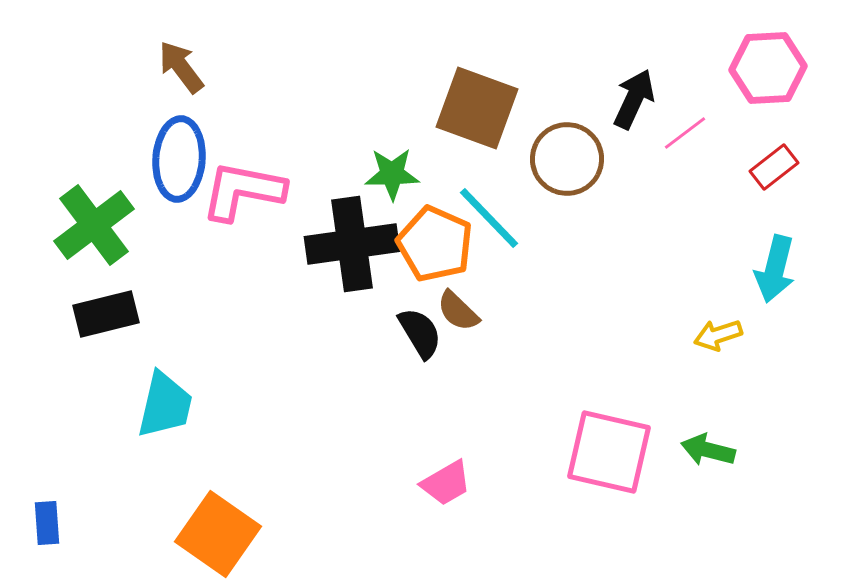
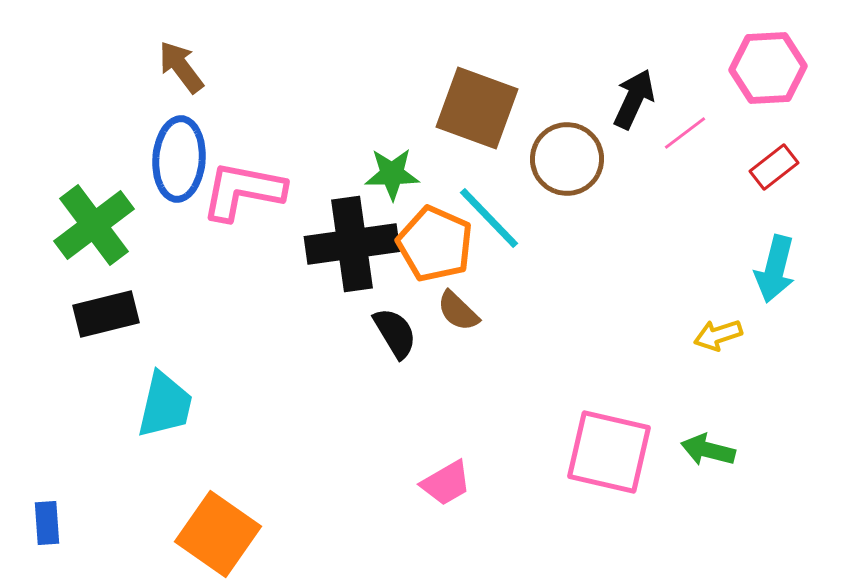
black semicircle: moved 25 px left
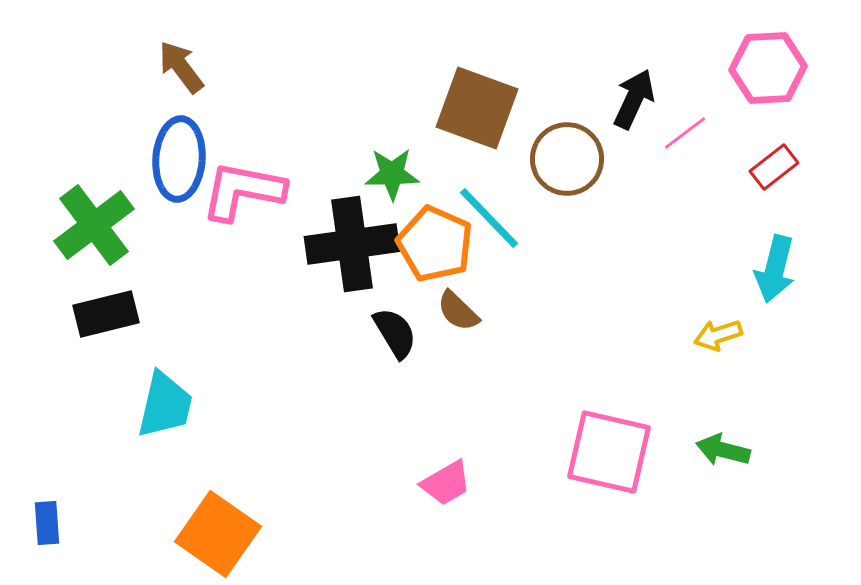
green arrow: moved 15 px right
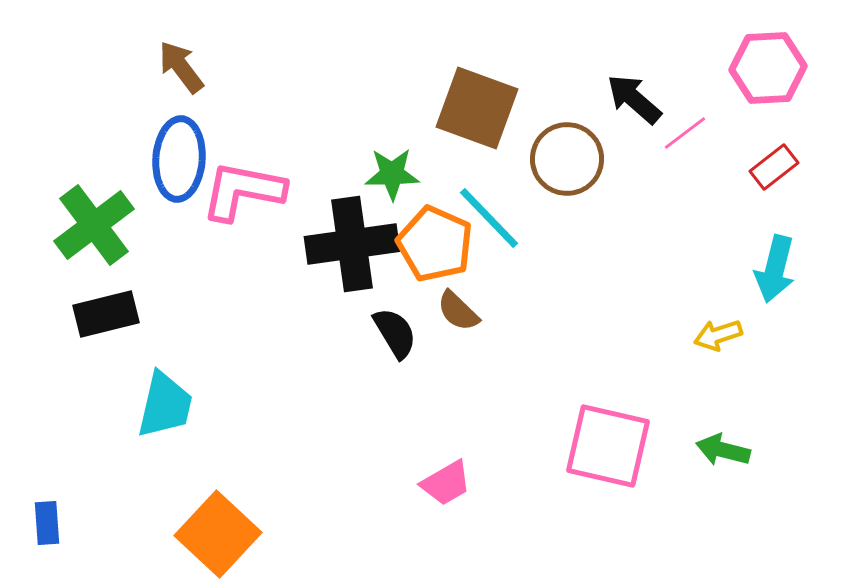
black arrow: rotated 74 degrees counterclockwise
pink square: moved 1 px left, 6 px up
orange square: rotated 8 degrees clockwise
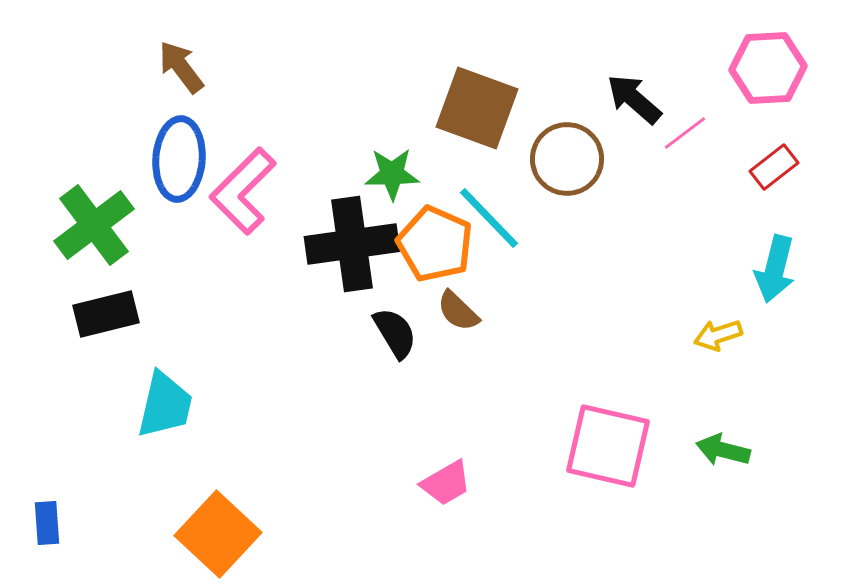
pink L-shape: rotated 56 degrees counterclockwise
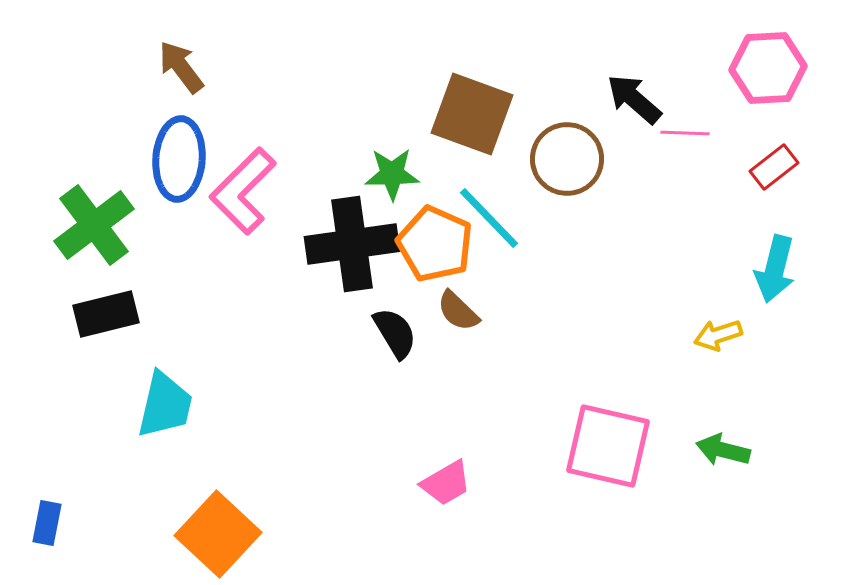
brown square: moved 5 px left, 6 px down
pink line: rotated 39 degrees clockwise
blue rectangle: rotated 15 degrees clockwise
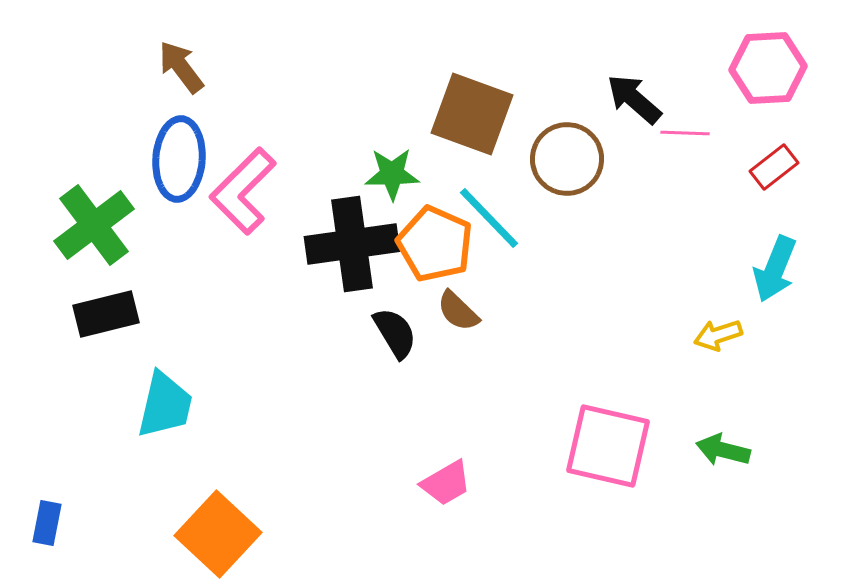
cyan arrow: rotated 8 degrees clockwise
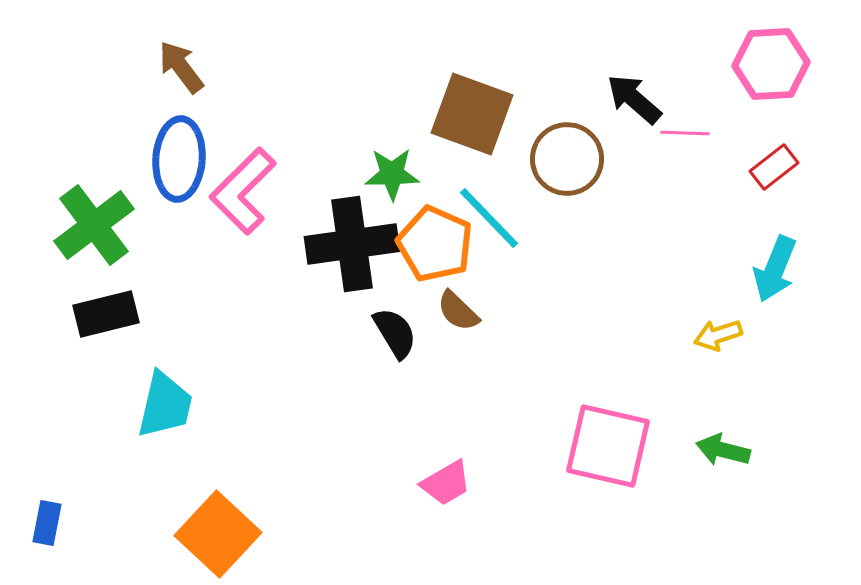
pink hexagon: moved 3 px right, 4 px up
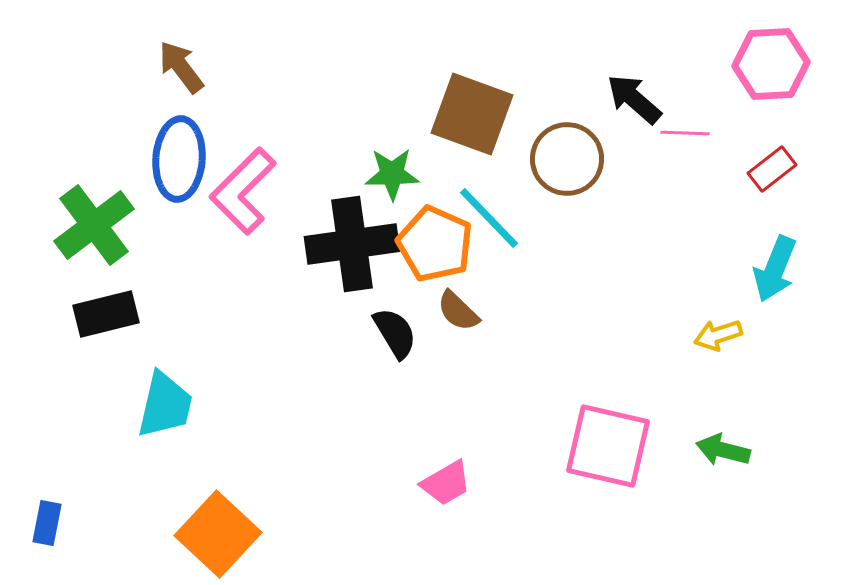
red rectangle: moved 2 px left, 2 px down
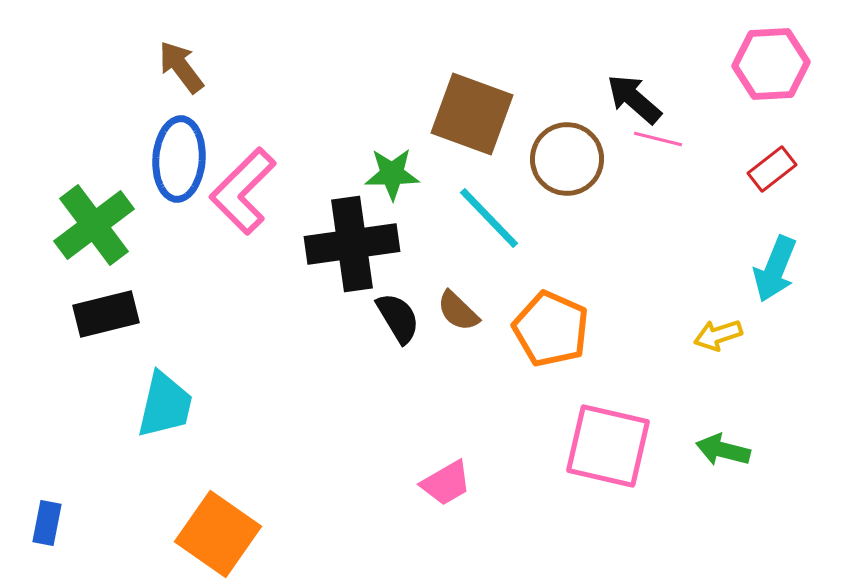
pink line: moved 27 px left, 6 px down; rotated 12 degrees clockwise
orange pentagon: moved 116 px right, 85 px down
black semicircle: moved 3 px right, 15 px up
orange square: rotated 8 degrees counterclockwise
